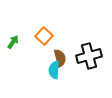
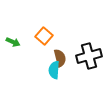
green arrow: rotated 80 degrees clockwise
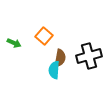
green arrow: moved 1 px right, 1 px down
brown semicircle: rotated 24 degrees clockwise
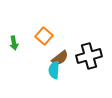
green arrow: rotated 56 degrees clockwise
brown semicircle: rotated 42 degrees clockwise
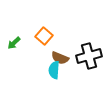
green arrow: rotated 56 degrees clockwise
brown semicircle: rotated 60 degrees clockwise
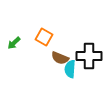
orange square: moved 1 px down; rotated 12 degrees counterclockwise
black cross: rotated 15 degrees clockwise
cyan semicircle: moved 16 px right, 1 px up
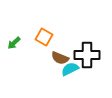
black cross: moved 2 px left, 1 px up
cyan semicircle: rotated 60 degrees clockwise
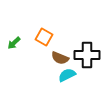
cyan semicircle: moved 3 px left, 6 px down
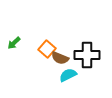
orange square: moved 3 px right, 12 px down; rotated 12 degrees clockwise
cyan semicircle: moved 1 px right
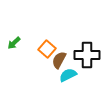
brown semicircle: moved 1 px left, 2 px down; rotated 96 degrees clockwise
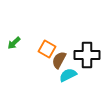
orange square: rotated 12 degrees counterclockwise
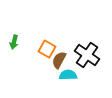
green arrow: moved 1 px up; rotated 32 degrees counterclockwise
black cross: rotated 35 degrees clockwise
cyan semicircle: rotated 24 degrees clockwise
